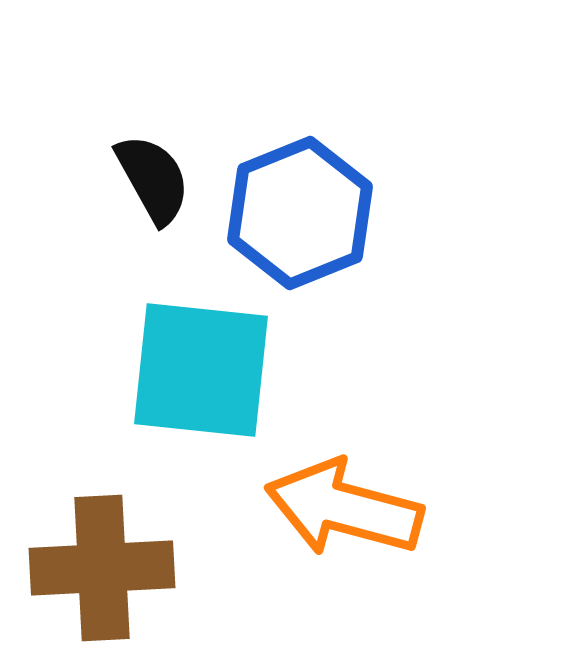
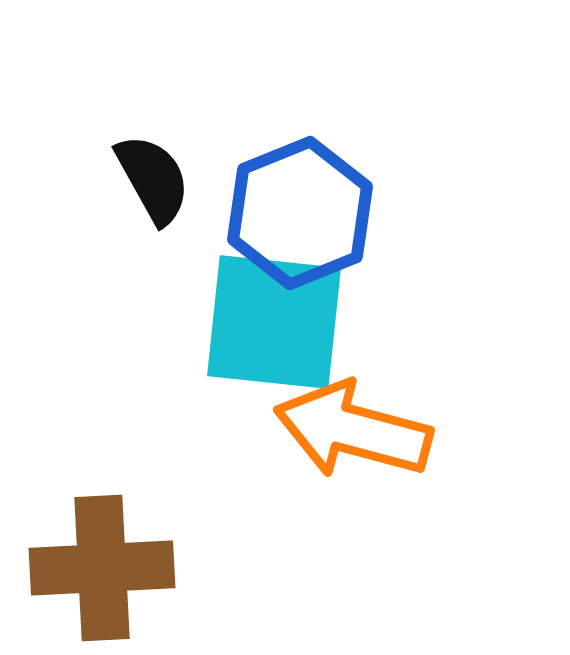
cyan square: moved 73 px right, 48 px up
orange arrow: moved 9 px right, 78 px up
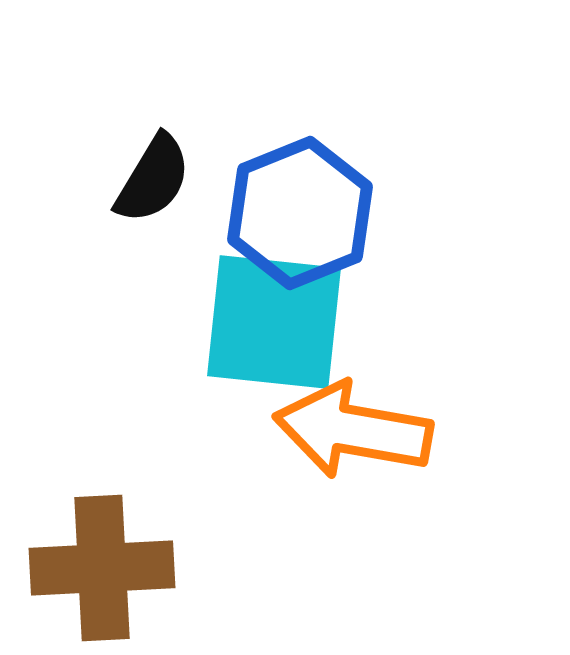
black semicircle: rotated 60 degrees clockwise
orange arrow: rotated 5 degrees counterclockwise
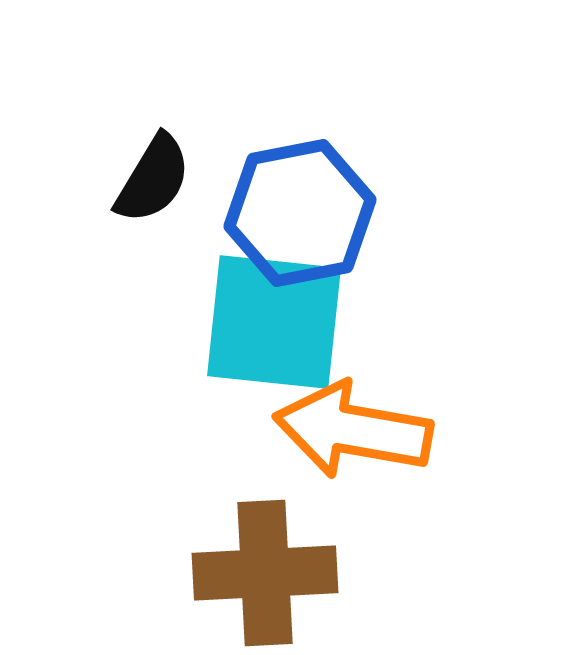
blue hexagon: rotated 11 degrees clockwise
brown cross: moved 163 px right, 5 px down
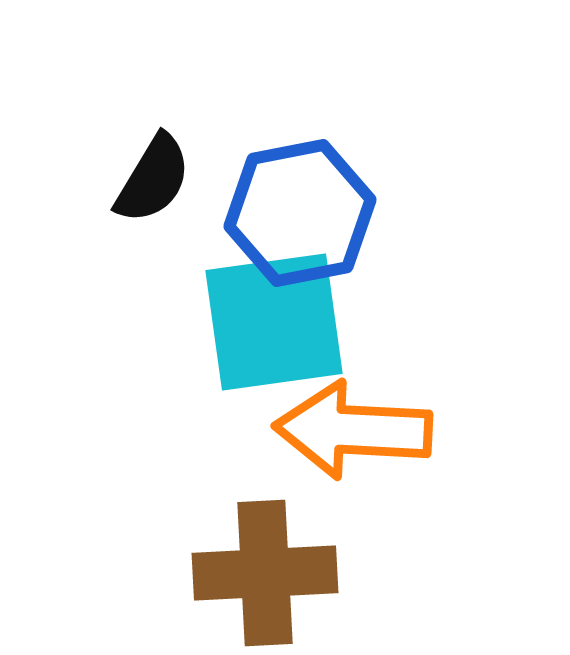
cyan square: rotated 14 degrees counterclockwise
orange arrow: rotated 7 degrees counterclockwise
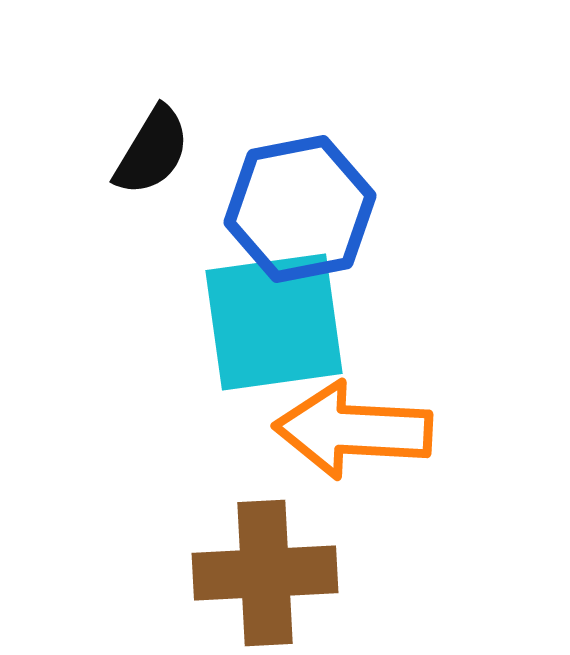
black semicircle: moved 1 px left, 28 px up
blue hexagon: moved 4 px up
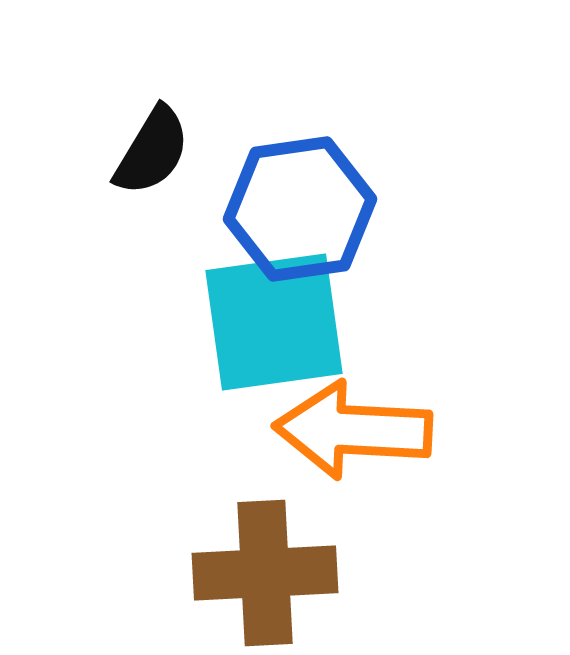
blue hexagon: rotated 3 degrees clockwise
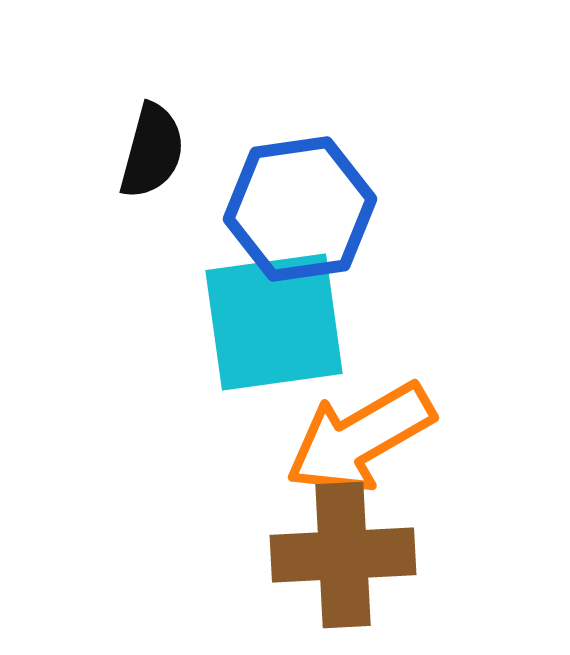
black semicircle: rotated 16 degrees counterclockwise
orange arrow: moved 7 px right, 8 px down; rotated 33 degrees counterclockwise
brown cross: moved 78 px right, 18 px up
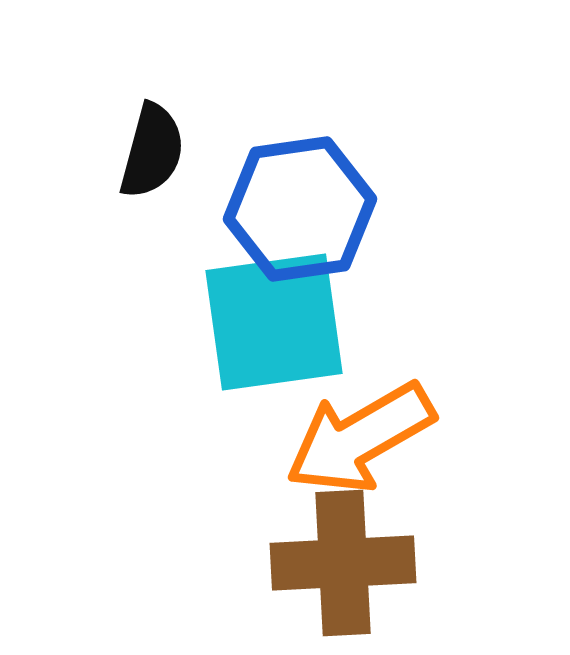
brown cross: moved 8 px down
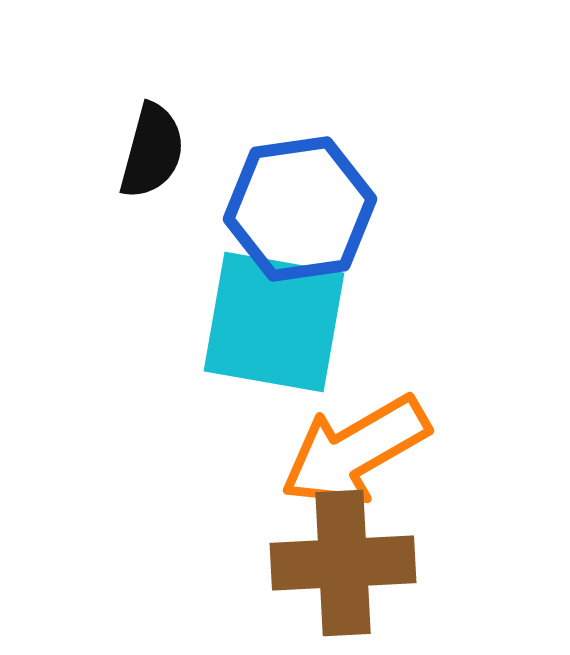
cyan square: rotated 18 degrees clockwise
orange arrow: moved 5 px left, 13 px down
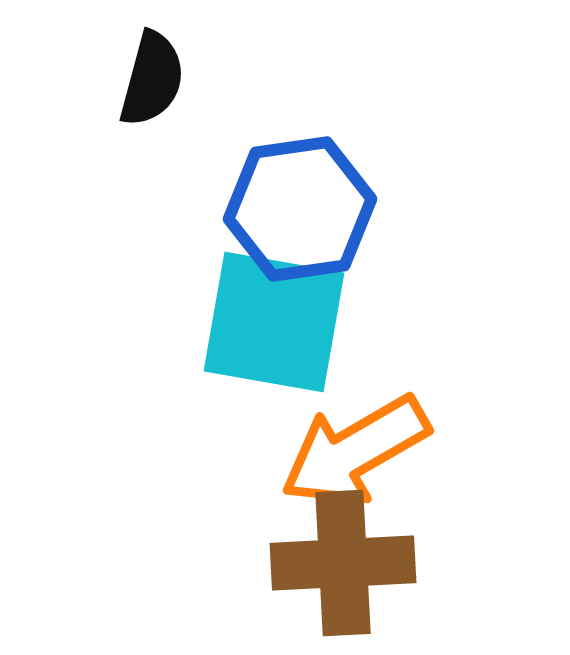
black semicircle: moved 72 px up
